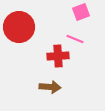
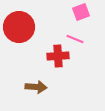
brown arrow: moved 14 px left
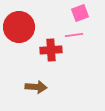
pink square: moved 1 px left, 1 px down
pink line: moved 1 px left, 4 px up; rotated 30 degrees counterclockwise
red cross: moved 7 px left, 6 px up
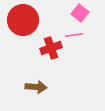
pink square: rotated 30 degrees counterclockwise
red circle: moved 4 px right, 7 px up
red cross: moved 2 px up; rotated 15 degrees counterclockwise
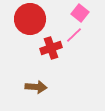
red circle: moved 7 px right, 1 px up
pink line: rotated 36 degrees counterclockwise
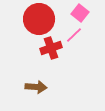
red circle: moved 9 px right
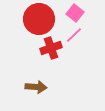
pink square: moved 5 px left
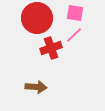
pink square: rotated 30 degrees counterclockwise
red circle: moved 2 px left, 1 px up
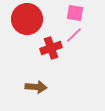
red circle: moved 10 px left, 1 px down
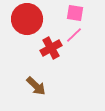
red cross: rotated 10 degrees counterclockwise
brown arrow: moved 1 px up; rotated 40 degrees clockwise
